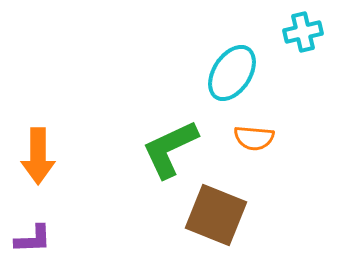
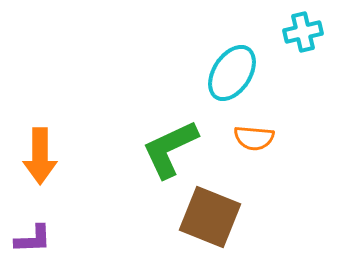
orange arrow: moved 2 px right
brown square: moved 6 px left, 2 px down
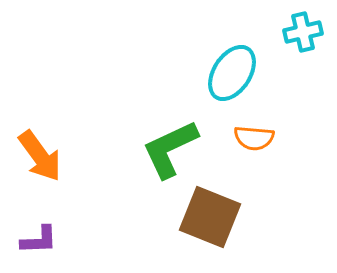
orange arrow: rotated 36 degrees counterclockwise
purple L-shape: moved 6 px right, 1 px down
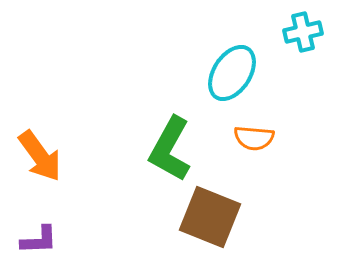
green L-shape: rotated 36 degrees counterclockwise
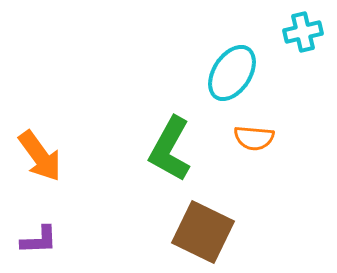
brown square: moved 7 px left, 15 px down; rotated 4 degrees clockwise
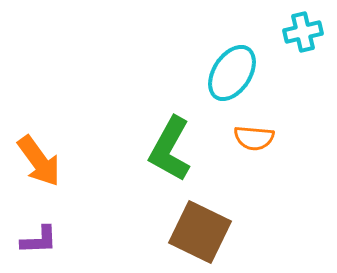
orange arrow: moved 1 px left, 5 px down
brown square: moved 3 px left
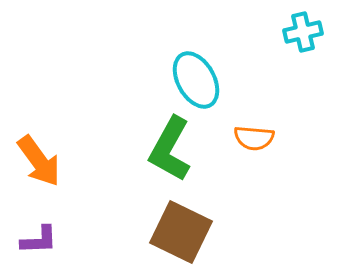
cyan ellipse: moved 36 px left, 7 px down; rotated 62 degrees counterclockwise
brown square: moved 19 px left
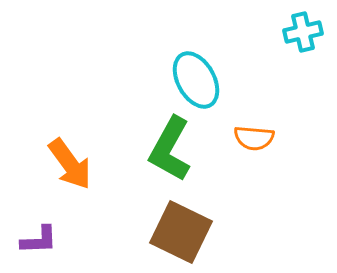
orange arrow: moved 31 px right, 3 px down
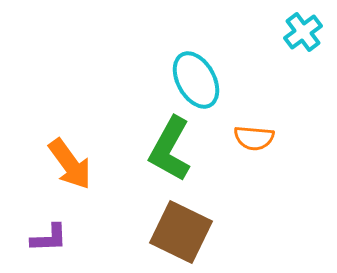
cyan cross: rotated 24 degrees counterclockwise
purple L-shape: moved 10 px right, 2 px up
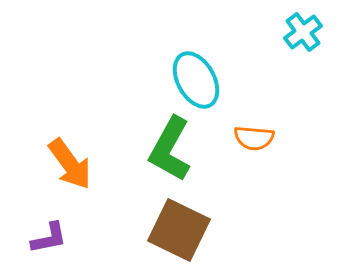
brown square: moved 2 px left, 2 px up
purple L-shape: rotated 9 degrees counterclockwise
